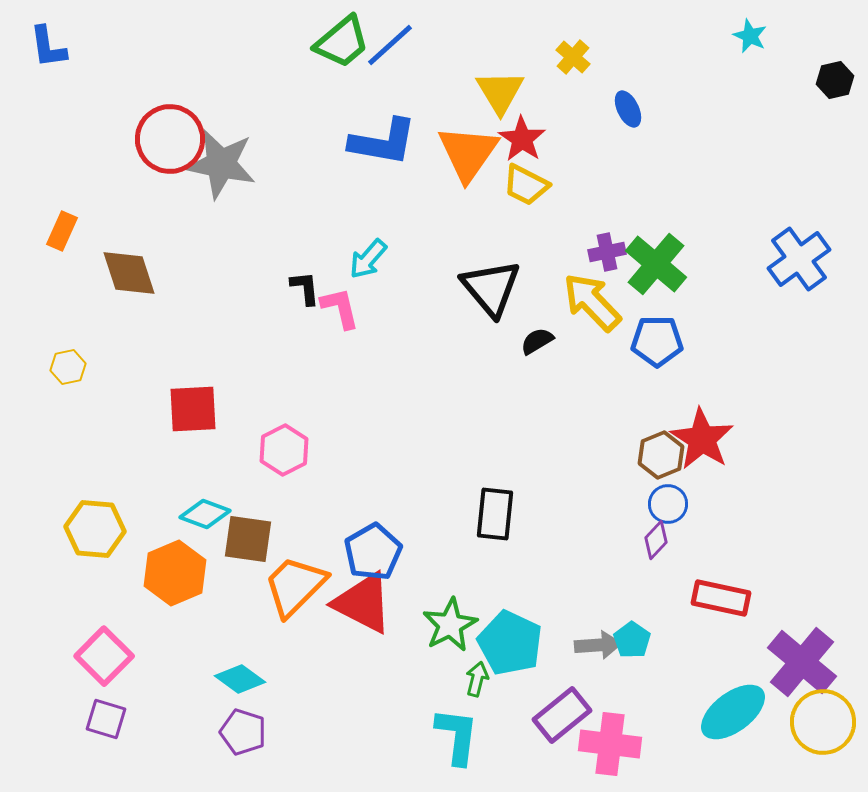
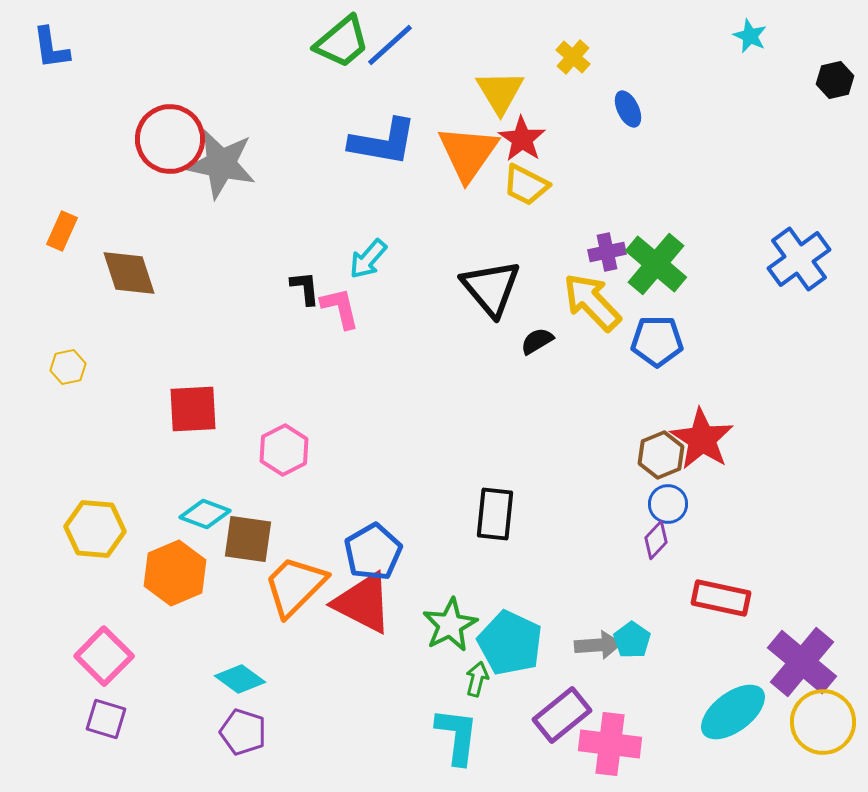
blue L-shape at (48, 47): moved 3 px right, 1 px down
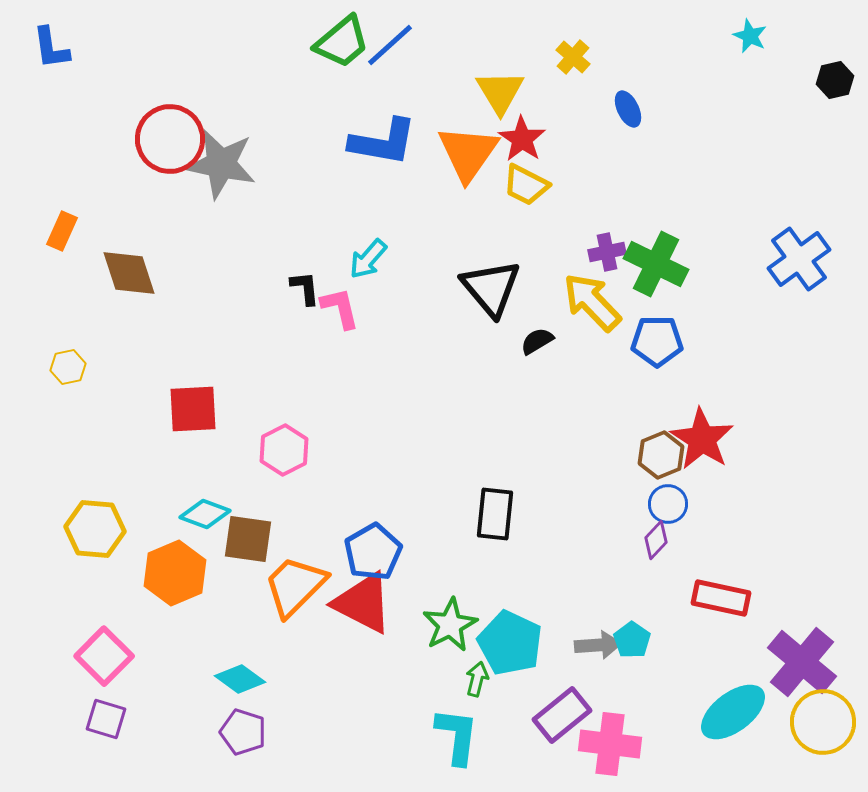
green cross at (656, 264): rotated 14 degrees counterclockwise
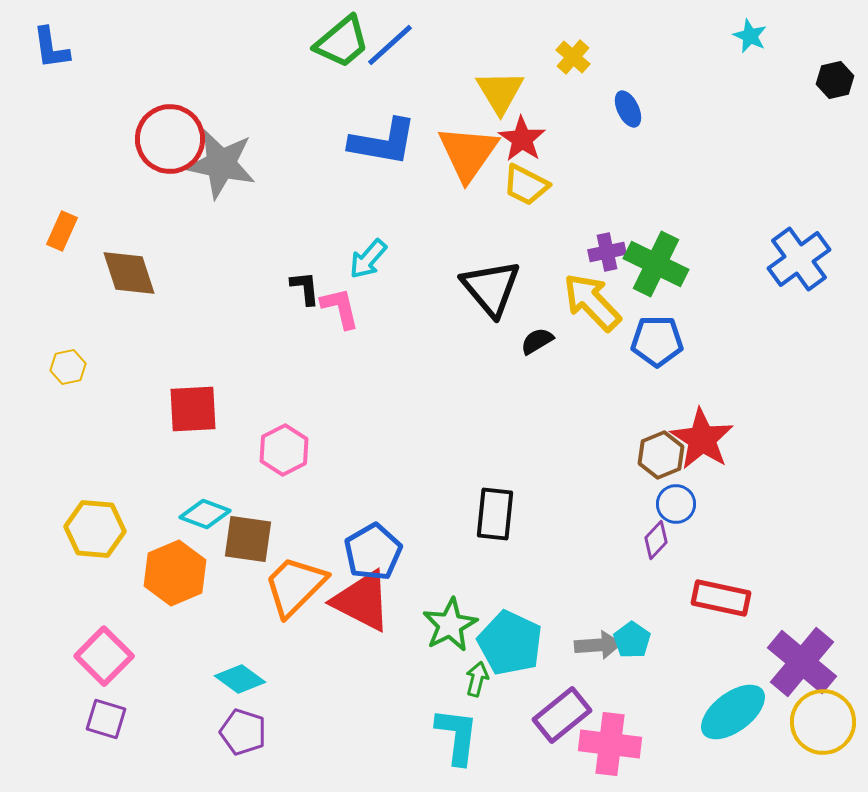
blue circle at (668, 504): moved 8 px right
red triangle at (363, 603): moved 1 px left, 2 px up
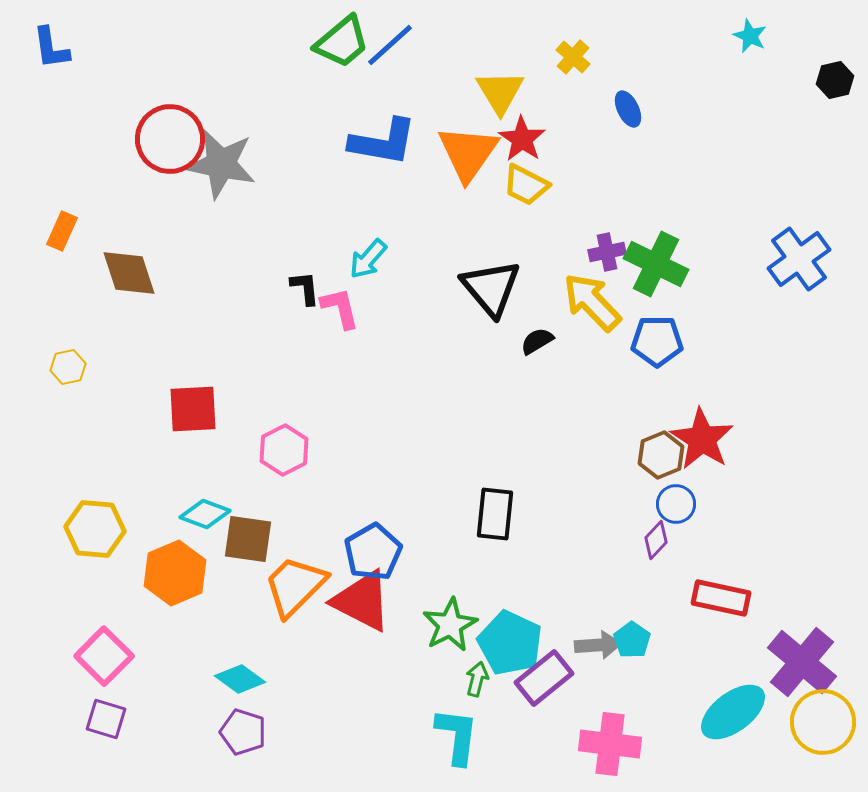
purple rectangle at (562, 715): moved 18 px left, 37 px up
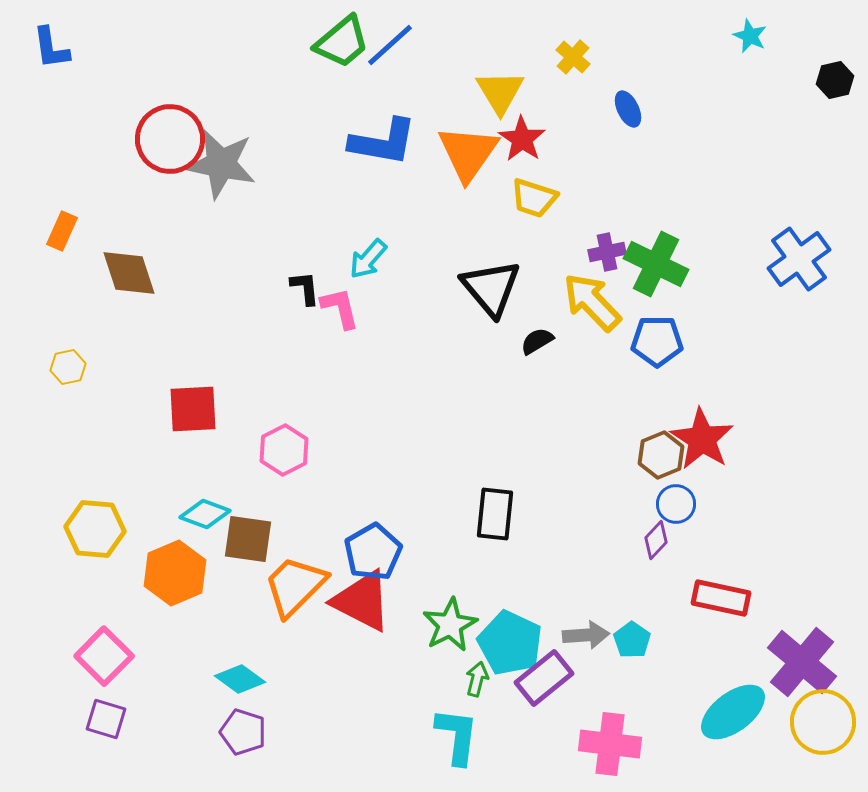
yellow trapezoid at (526, 185): moved 8 px right, 13 px down; rotated 9 degrees counterclockwise
gray arrow at (598, 645): moved 12 px left, 10 px up
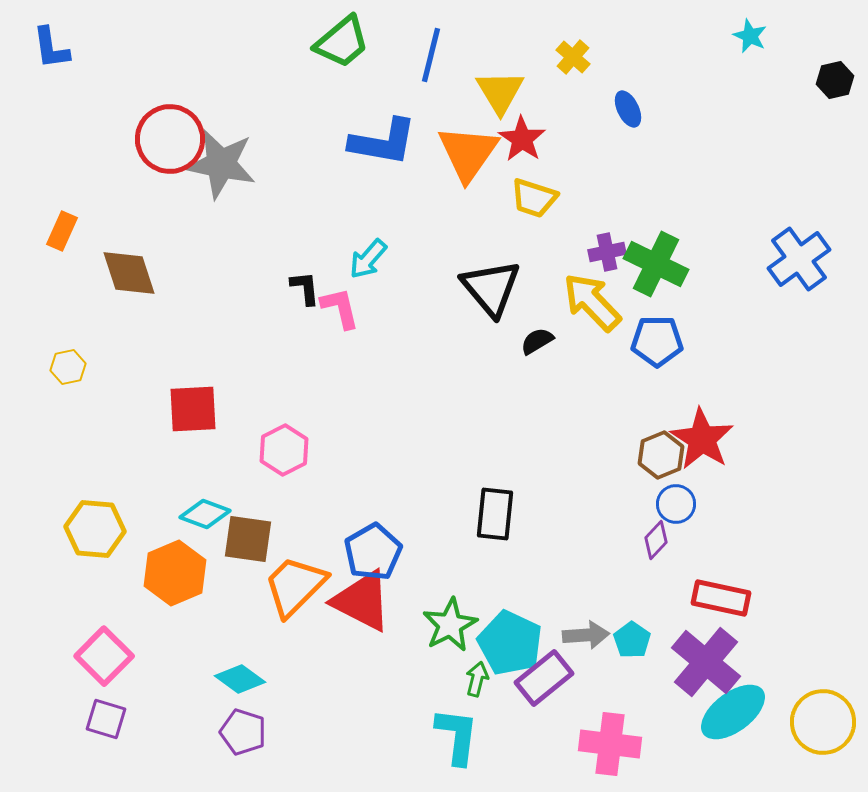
blue line at (390, 45): moved 41 px right, 10 px down; rotated 34 degrees counterclockwise
purple cross at (802, 662): moved 96 px left
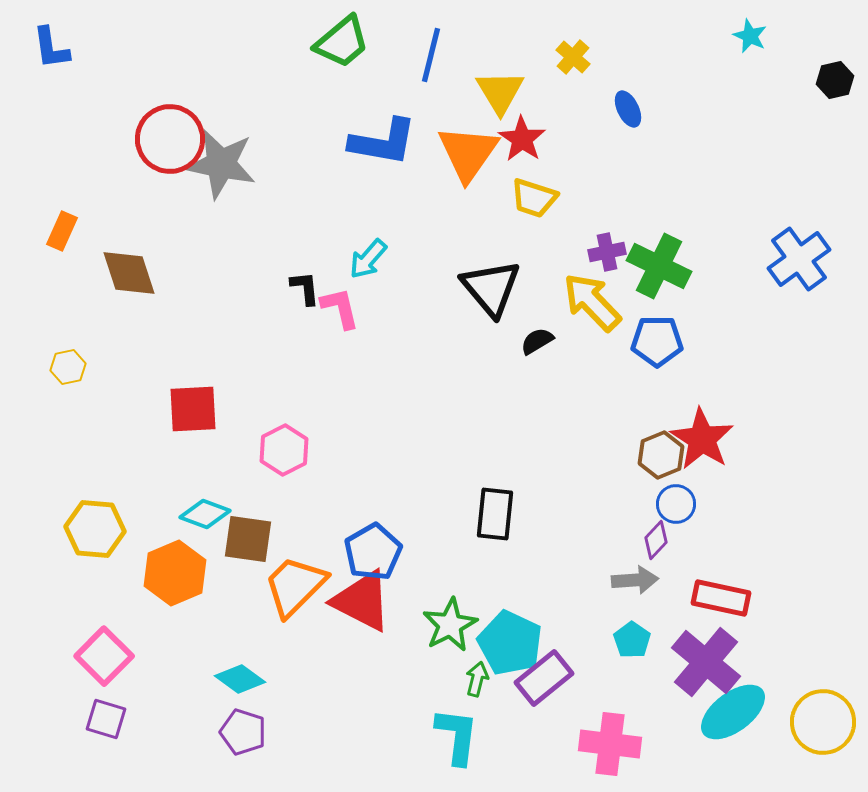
green cross at (656, 264): moved 3 px right, 2 px down
gray arrow at (586, 635): moved 49 px right, 55 px up
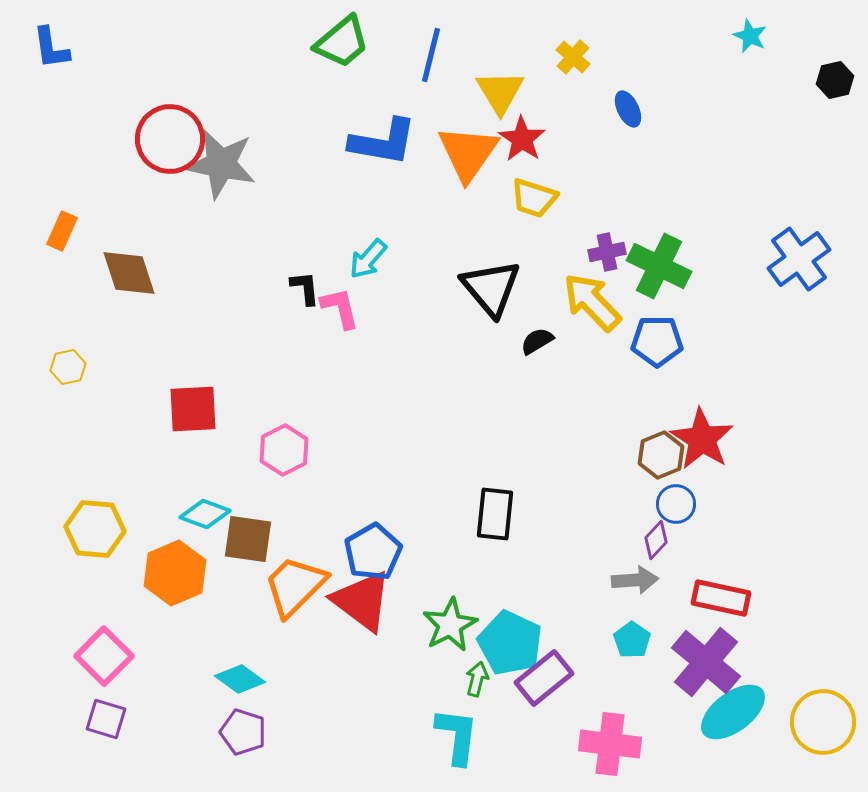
red triangle at (362, 601): rotated 10 degrees clockwise
